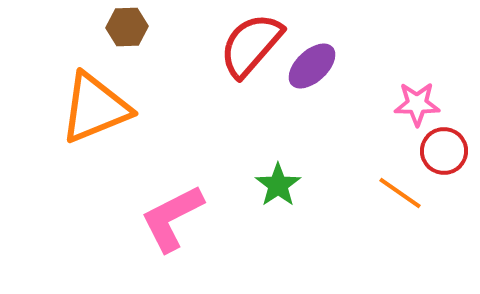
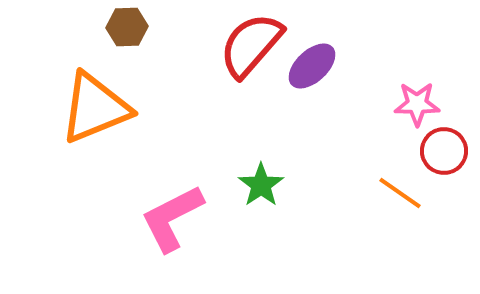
green star: moved 17 px left
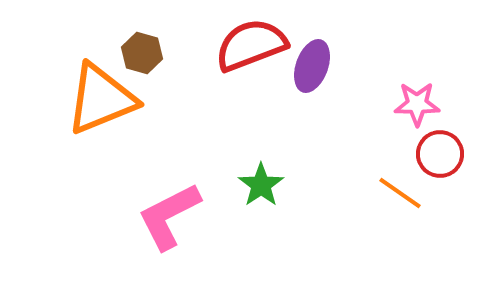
brown hexagon: moved 15 px right, 26 px down; rotated 18 degrees clockwise
red semicircle: rotated 28 degrees clockwise
purple ellipse: rotated 27 degrees counterclockwise
orange triangle: moved 6 px right, 9 px up
red circle: moved 4 px left, 3 px down
pink L-shape: moved 3 px left, 2 px up
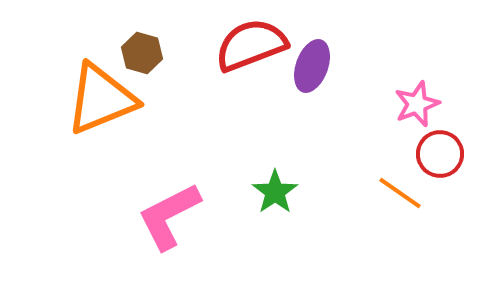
pink star: rotated 21 degrees counterclockwise
green star: moved 14 px right, 7 px down
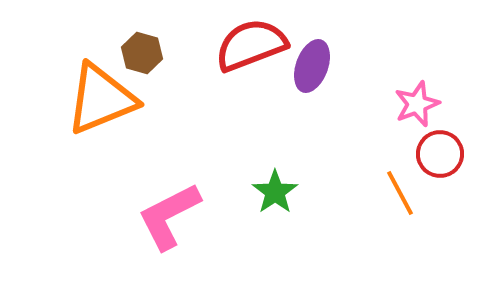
orange line: rotated 27 degrees clockwise
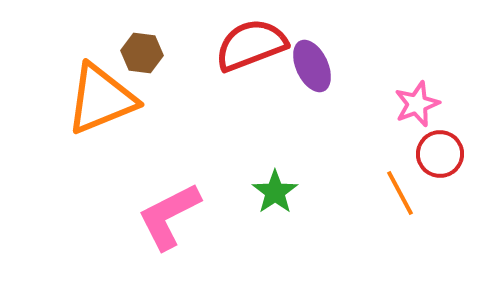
brown hexagon: rotated 9 degrees counterclockwise
purple ellipse: rotated 45 degrees counterclockwise
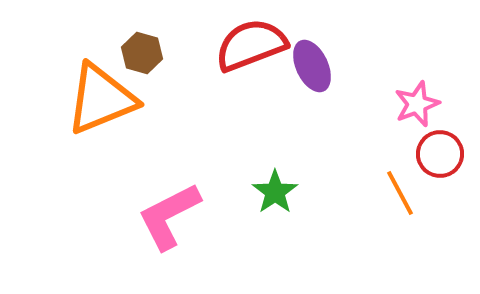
brown hexagon: rotated 9 degrees clockwise
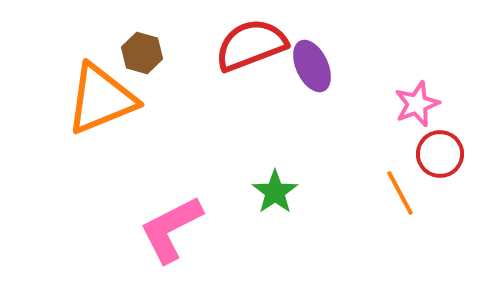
pink L-shape: moved 2 px right, 13 px down
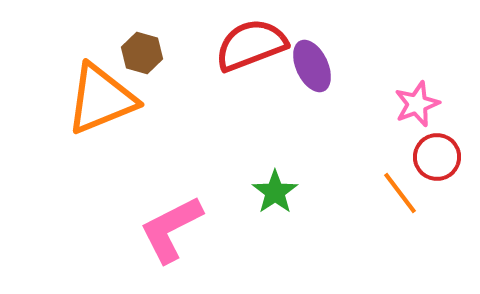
red circle: moved 3 px left, 3 px down
orange line: rotated 9 degrees counterclockwise
